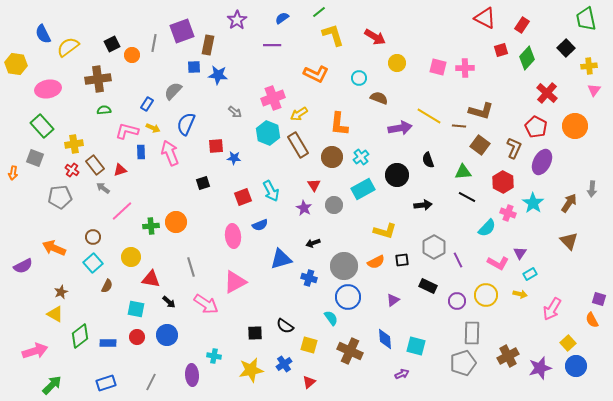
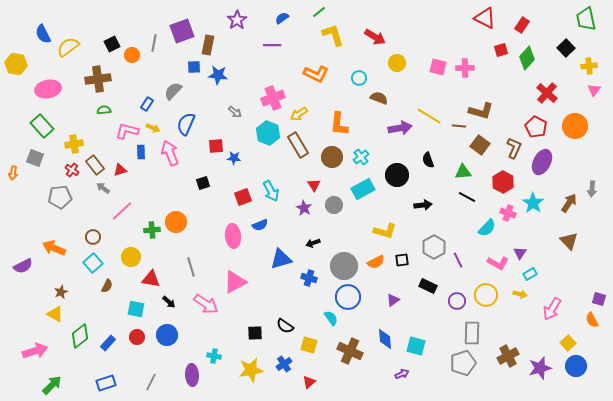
green cross at (151, 226): moved 1 px right, 4 px down
blue rectangle at (108, 343): rotated 49 degrees counterclockwise
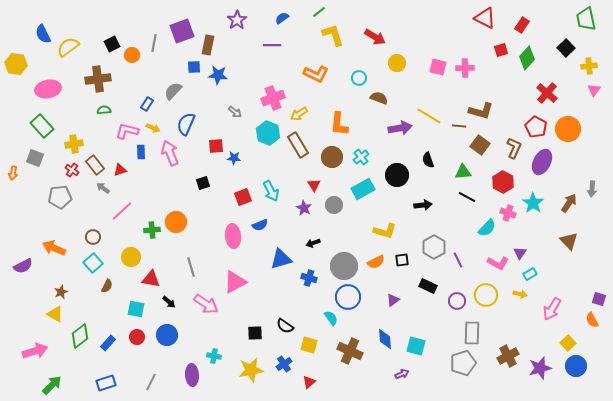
orange circle at (575, 126): moved 7 px left, 3 px down
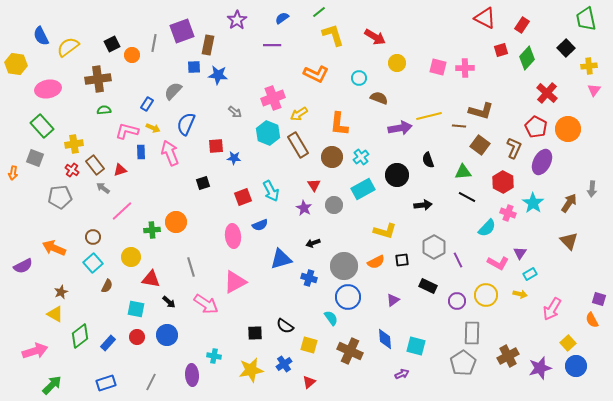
blue semicircle at (43, 34): moved 2 px left, 2 px down
yellow line at (429, 116): rotated 45 degrees counterclockwise
gray pentagon at (463, 363): rotated 15 degrees counterclockwise
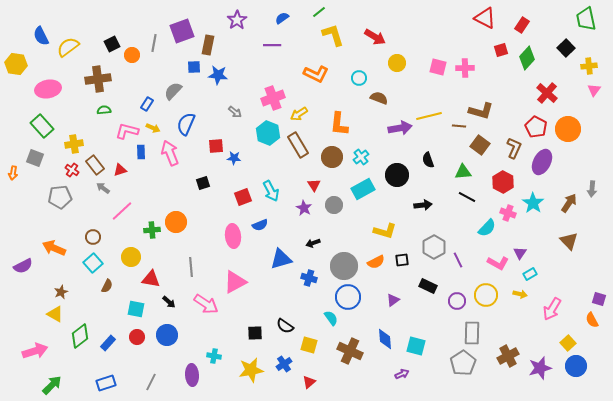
gray line at (191, 267): rotated 12 degrees clockwise
